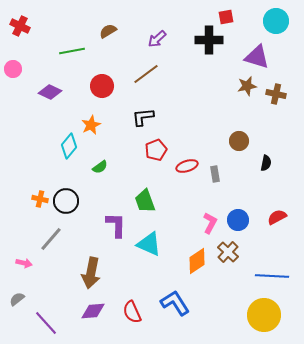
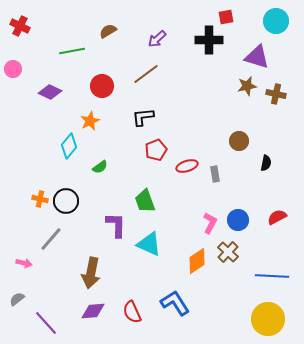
orange star at (91, 125): moved 1 px left, 4 px up
yellow circle at (264, 315): moved 4 px right, 4 px down
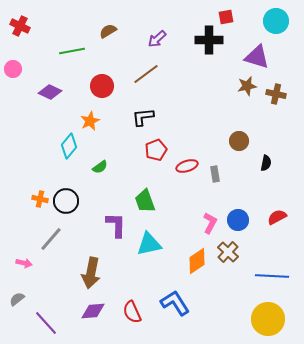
cyan triangle at (149, 244): rotated 36 degrees counterclockwise
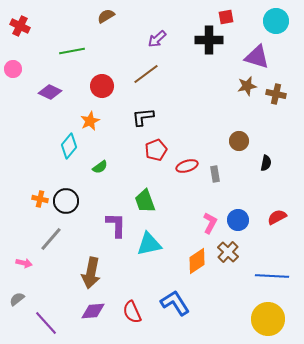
brown semicircle at (108, 31): moved 2 px left, 15 px up
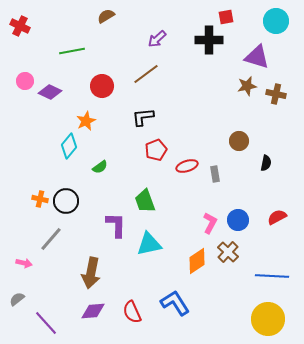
pink circle at (13, 69): moved 12 px right, 12 px down
orange star at (90, 121): moved 4 px left
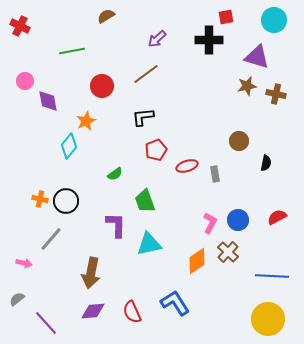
cyan circle at (276, 21): moved 2 px left, 1 px up
purple diamond at (50, 92): moved 2 px left, 9 px down; rotated 55 degrees clockwise
green semicircle at (100, 167): moved 15 px right, 7 px down
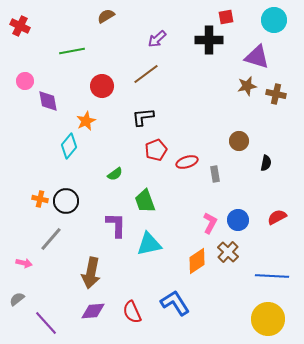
red ellipse at (187, 166): moved 4 px up
